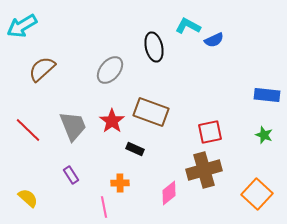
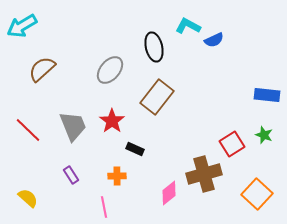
brown rectangle: moved 6 px right, 15 px up; rotated 72 degrees counterclockwise
red square: moved 22 px right, 12 px down; rotated 20 degrees counterclockwise
brown cross: moved 4 px down
orange cross: moved 3 px left, 7 px up
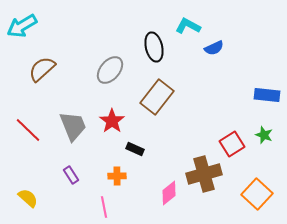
blue semicircle: moved 8 px down
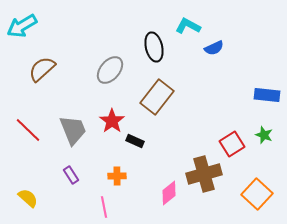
gray trapezoid: moved 4 px down
black rectangle: moved 8 px up
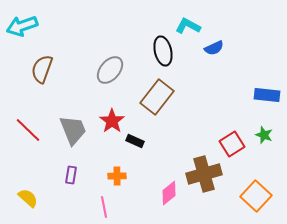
cyan arrow: rotated 12 degrees clockwise
black ellipse: moved 9 px right, 4 px down
brown semicircle: rotated 28 degrees counterclockwise
purple rectangle: rotated 42 degrees clockwise
orange square: moved 1 px left, 2 px down
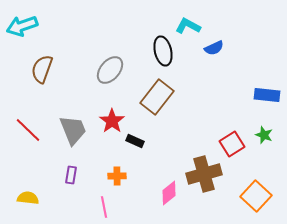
yellow semicircle: rotated 35 degrees counterclockwise
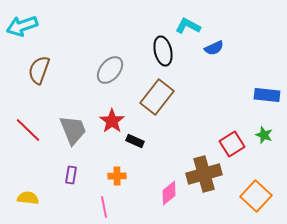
brown semicircle: moved 3 px left, 1 px down
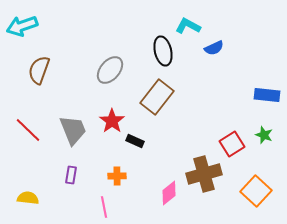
orange square: moved 5 px up
